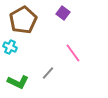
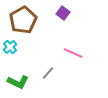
cyan cross: rotated 24 degrees clockwise
pink line: rotated 30 degrees counterclockwise
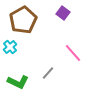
pink line: rotated 24 degrees clockwise
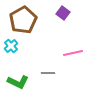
cyan cross: moved 1 px right, 1 px up
pink line: rotated 60 degrees counterclockwise
gray line: rotated 48 degrees clockwise
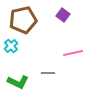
purple square: moved 2 px down
brown pentagon: rotated 16 degrees clockwise
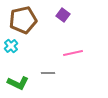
green L-shape: moved 1 px down
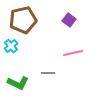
purple square: moved 6 px right, 5 px down
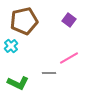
brown pentagon: moved 1 px right, 1 px down
pink line: moved 4 px left, 5 px down; rotated 18 degrees counterclockwise
gray line: moved 1 px right
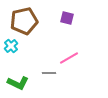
purple square: moved 2 px left, 2 px up; rotated 24 degrees counterclockwise
